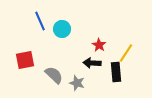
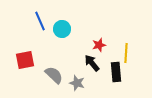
red star: rotated 24 degrees clockwise
yellow line: rotated 30 degrees counterclockwise
black arrow: rotated 48 degrees clockwise
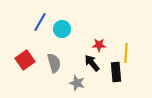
blue line: moved 1 px down; rotated 54 degrees clockwise
red star: rotated 16 degrees clockwise
red square: rotated 24 degrees counterclockwise
gray semicircle: moved 12 px up; rotated 30 degrees clockwise
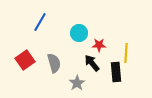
cyan circle: moved 17 px right, 4 px down
gray star: rotated 21 degrees clockwise
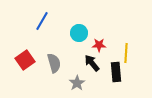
blue line: moved 2 px right, 1 px up
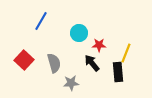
blue line: moved 1 px left
yellow line: rotated 18 degrees clockwise
red square: moved 1 px left; rotated 12 degrees counterclockwise
black rectangle: moved 2 px right
gray star: moved 6 px left; rotated 28 degrees clockwise
